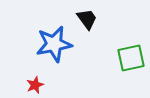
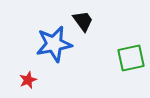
black trapezoid: moved 4 px left, 2 px down
red star: moved 7 px left, 5 px up
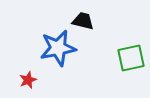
black trapezoid: rotated 40 degrees counterclockwise
blue star: moved 4 px right, 4 px down
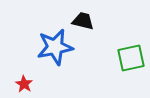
blue star: moved 3 px left, 1 px up
red star: moved 4 px left, 4 px down; rotated 18 degrees counterclockwise
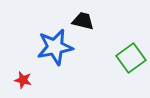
green square: rotated 24 degrees counterclockwise
red star: moved 1 px left, 4 px up; rotated 18 degrees counterclockwise
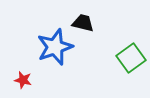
black trapezoid: moved 2 px down
blue star: rotated 9 degrees counterclockwise
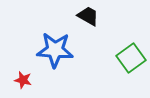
black trapezoid: moved 5 px right, 7 px up; rotated 15 degrees clockwise
blue star: moved 3 px down; rotated 24 degrees clockwise
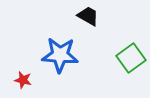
blue star: moved 5 px right, 5 px down
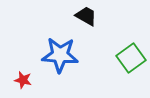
black trapezoid: moved 2 px left
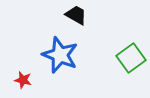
black trapezoid: moved 10 px left, 1 px up
blue star: rotated 18 degrees clockwise
